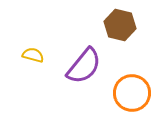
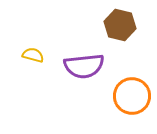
purple semicircle: rotated 45 degrees clockwise
orange circle: moved 3 px down
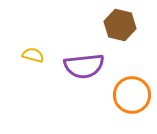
orange circle: moved 1 px up
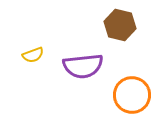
yellow semicircle: rotated 145 degrees clockwise
purple semicircle: moved 1 px left
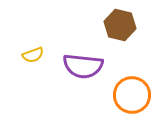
purple semicircle: rotated 12 degrees clockwise
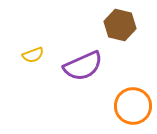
purple semicircle: rotated 30 degrees counterclockwise
orange circle: moved 1 px right, 11 px down
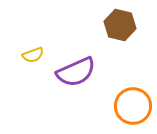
purple semicircle: moved 7 px left, 6 px down
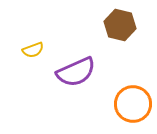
yellow semicircle: moved 5 px up
orange circle: moved 2 px up
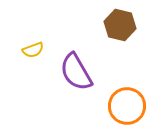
purple semicircle: rotated 84 degrees clockwise
orange circle: moved 6 px left, 2 px down
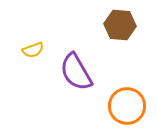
brown hexagon: rotated 8 degrees counterclockwise
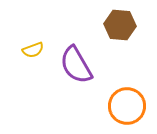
purple semicircle: moved 7 px up
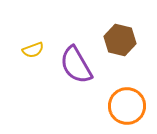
brown hexagon: moved 15 px down; rotated 8 degrees clockwise
